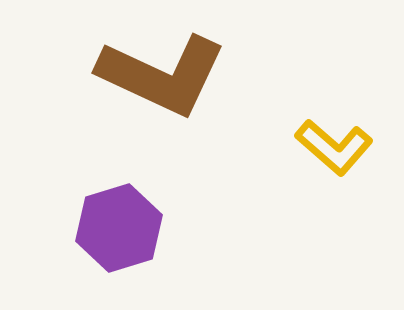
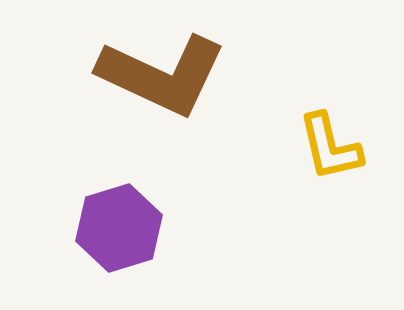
yellow L-shape: moved 4 px left; rotated 36 degrees clockwise
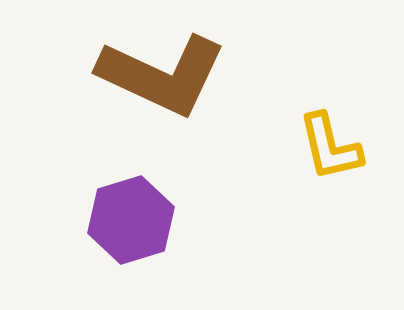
purple hexagon: moved 12 px right, 8 px up
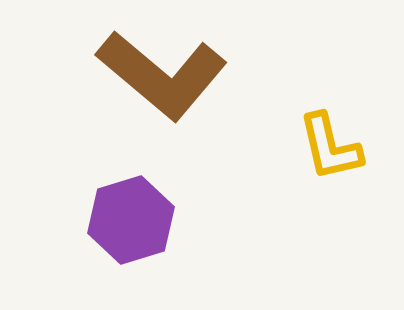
brown L-shape: rotated 15 degrees clockwise
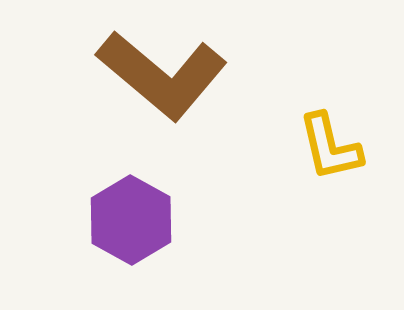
purple hexagon: rotated 14 degrees counterclockwise
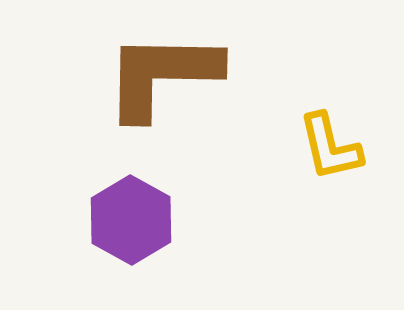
brown L-shape: rotated 141 degrees clockwise
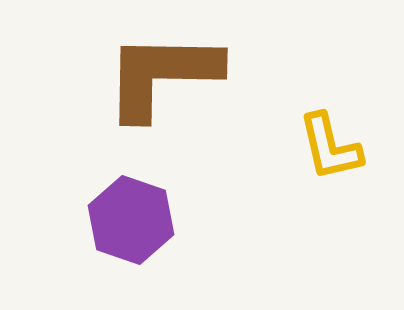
purple hexagon: rotated 10 degrees counterclockwise
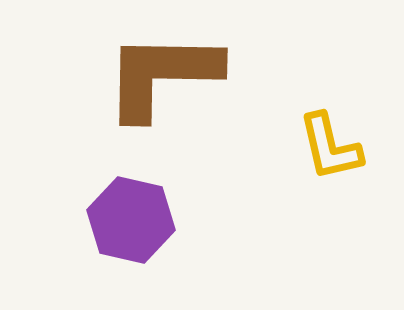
purple hexagon: rotated 6 degrees counterclockwise
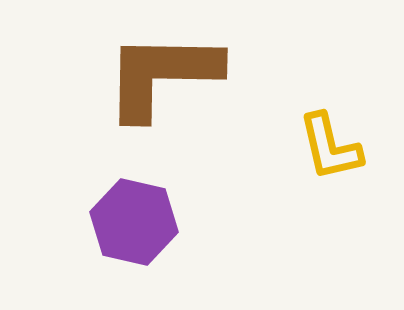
purple hexagon: moved 3 px right, 2 px down
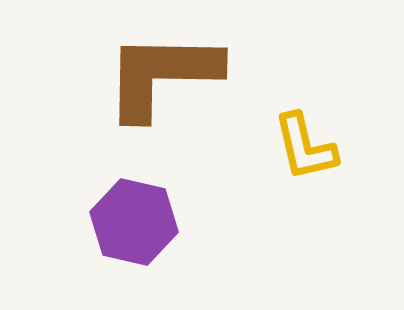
yellow L-shape: moved 25 px left
